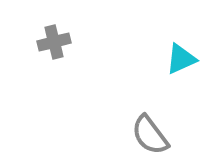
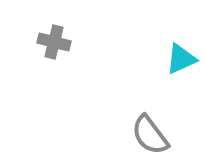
gray cross: rotated 28 degrees clockwise
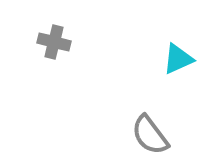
cyan triangle: moved 3 px left
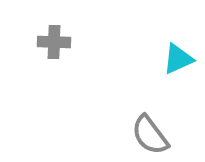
gray cross: rotated 12 degrees counterclockwise
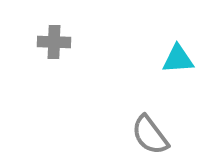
cyan triangle: rotated 20 degrees clockwise
